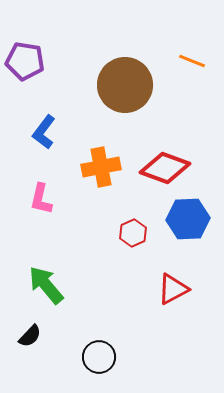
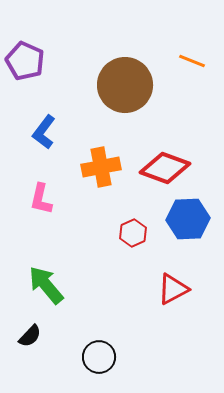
purple pentagon: rotated 15 degrees clockwise
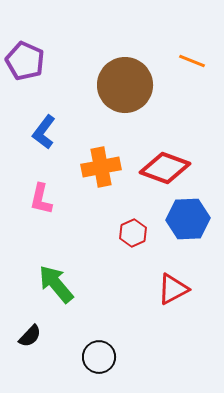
green arrow: moved 10 px right, 1 px up
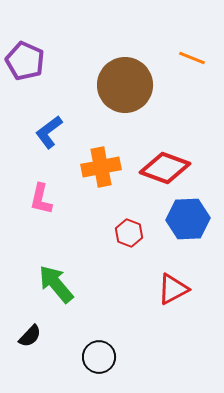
orange line: moved 3 px up
blue L-shape: moved 5 px right; rotated 16 degrees clockwise
red hexagon: moved 4 px left; rotated 16 degrees counterclockwise
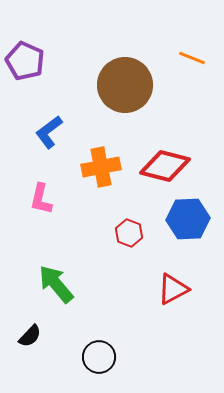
red diamond: moved 2 px up; rotated 6 degrees counterclockwise
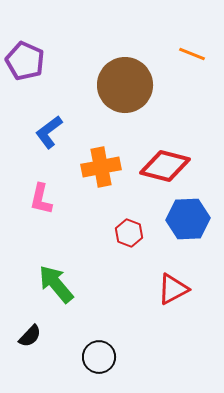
orange line: moved 4 px up
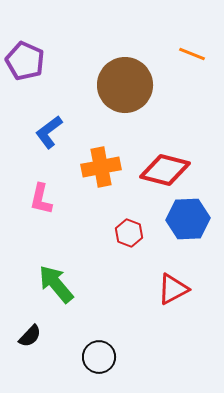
red diamond: moved 4 px down
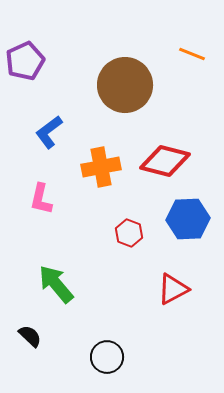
purple pentagon: rotated 24 degrees clockwise
red diamond: moved 9 px up
black semicircle: rotated 90 degrees counterclockwise
black circle: moved 8 px right
